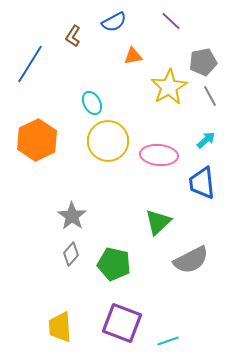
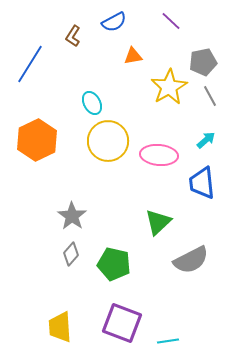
cyan line: rotated 10 degrees clockwise
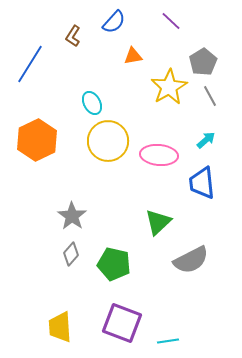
blue semicircle: rotated 20 degrees counterclockwise
gray pentagon: rotated 20 degrees counterclockwise
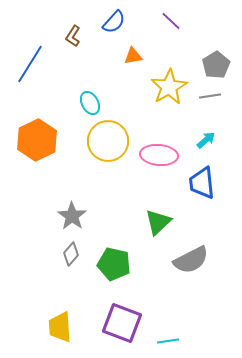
gray pentagon: moved 13 px right, 3 px down
gray line: rotated 70 degrees counterclockwise
cyan ellipse: moved 2 px left
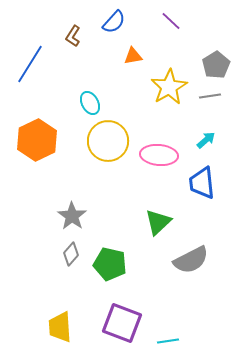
green pentagon: moved 4 px left
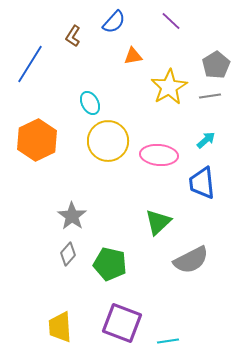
gray diamond: moved 3 px left
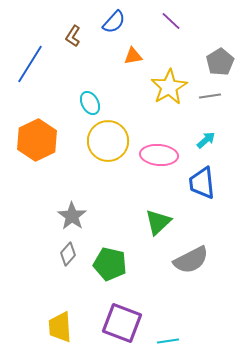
gray pentagon: moved 4 px right, 3 px up
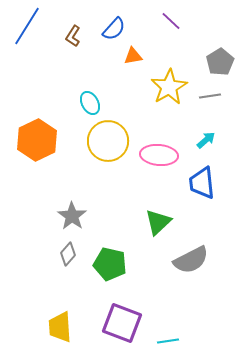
blue semicircle: moved 7 px down
blue line: moved 3 px left, 38 px up
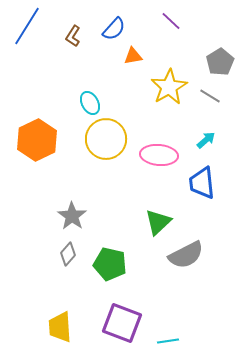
gray line: rotated 40 degrees clockwise
yellow circle: moved 2 px left, 2 px up
gray semicircle: moved 5 px left, 5 px up
